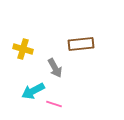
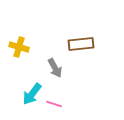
yellow cross: moved 4 px left, 2 px up
cyan arrow: moved 1 px left, 3 px down; rotated 25 degrees counterclockwise
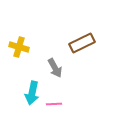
brown rectangle: moved 1 px right, 1 px up; rotated 20 degrees counterclockwise
cyan arrow: moved 1 px up; rotated 25 degrees counterclockwise
pink line: rotated 21 degrees counterclockwise
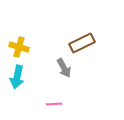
gray arrow: moved 9 px right
cyan arrow: moved 15 px left, 16 px up
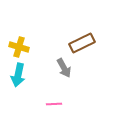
cyan arrow: moved 1 px right, 2 px up
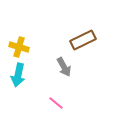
brown rectangle: moved 1 px right, 3 px up
gray arrow: moved 1 px up
pink line: moved 2 px right, 1 px up; rotated 42 degrees clockwise
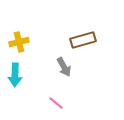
brown rectangle: rotated 10 degrees clockwise
yellow cross: moved 5 px up; rotated 30 degrees counterclockwise
cyan arrow: moved 3 px left; rotated 10 degrees counterclockwise
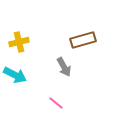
cyan arrow: rotated 65 degrees counterclockwise
